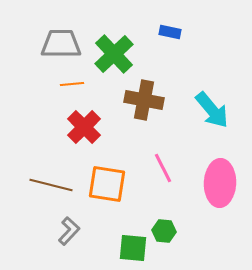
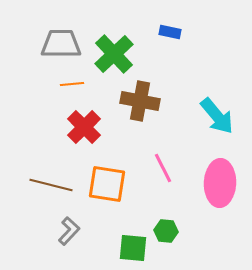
brown cross: moved 4 px left, 1 px down
cyan arrow: moved 5 px right, 6 px down
green hexagon: moved 2 px right
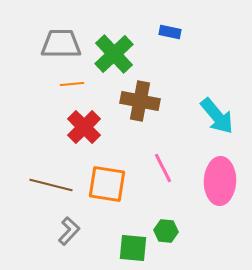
pink ellipse: moved 2 px up
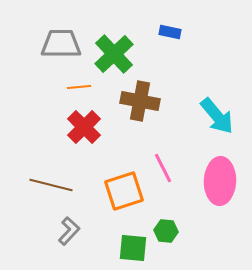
orange line: moved 7 px right, 3 px down
orange square: moved 17 px right, 7 px down; rotated 27 degrees counterclockwise
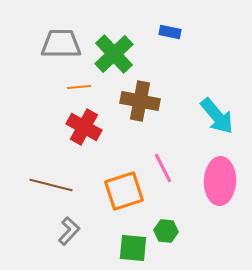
red cross: rotated 16 degrees counterclockwise
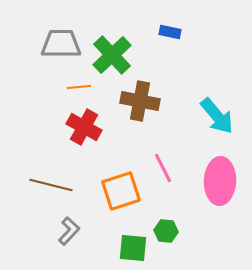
green cross: moved 2 px left, 1 px down
orange square: moved 3 px left
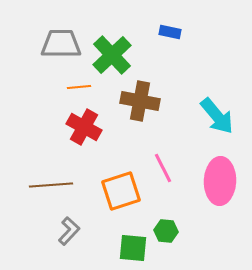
brown line: rotated 18 degrees counterclockwise
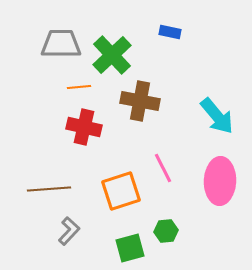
red cross: rotated 16 degrees counterclockwise
brown line: moved 2 px left, 4 px down
green hexagon: rotated 10 degrees counterclockwise
green square: moved 3 px left; rotated 20 degrees counterclockwise
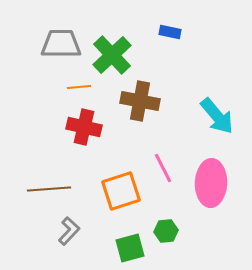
pink ellipse: moved 9 px left, 2 px down
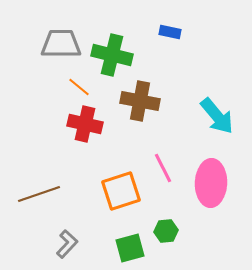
green cross: rotated 33 degrees counterclockwise
orange line: rotated 45 degrees clockwise
red cross: moved 1 px right, 3 px up
brown line: moved 10 px left, 5 px down; rotated 15 degrees counterclockwise
gray L-shape: moved 2 px left, 13 px down
